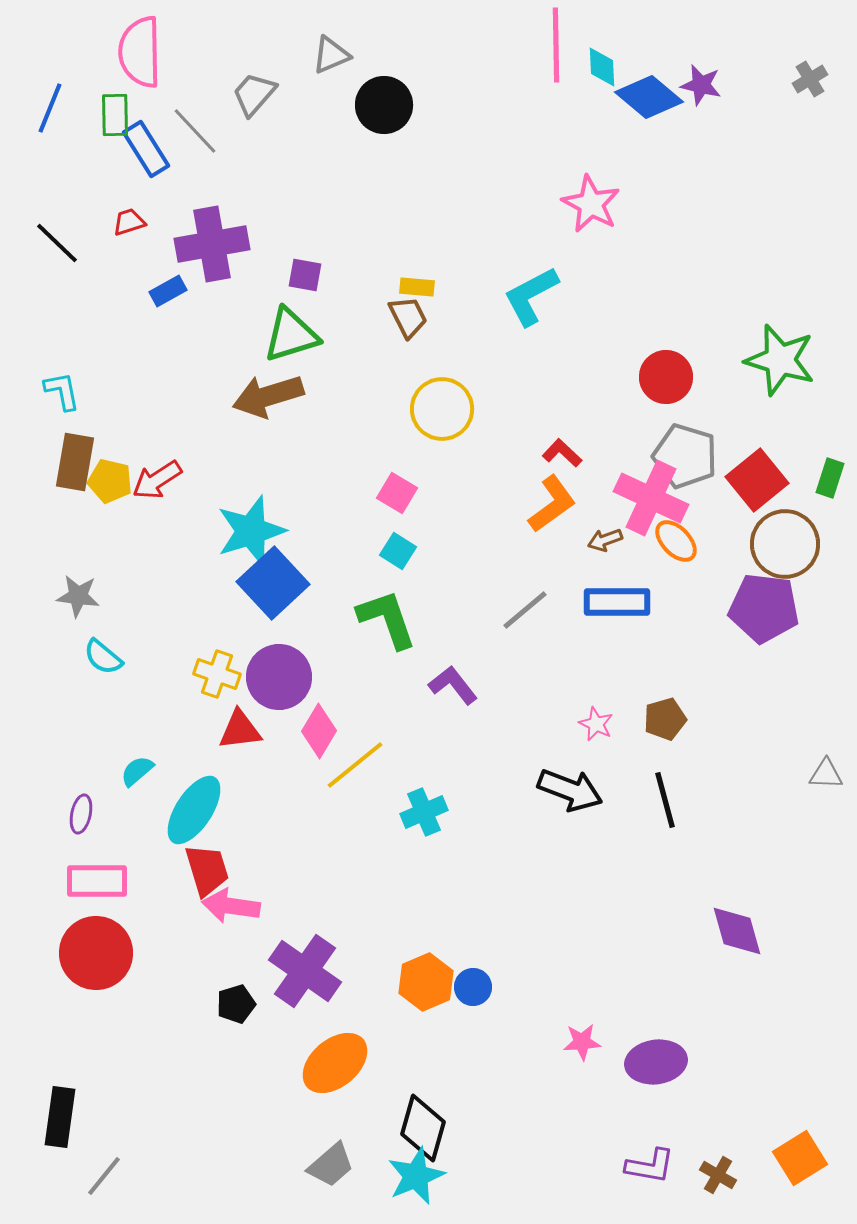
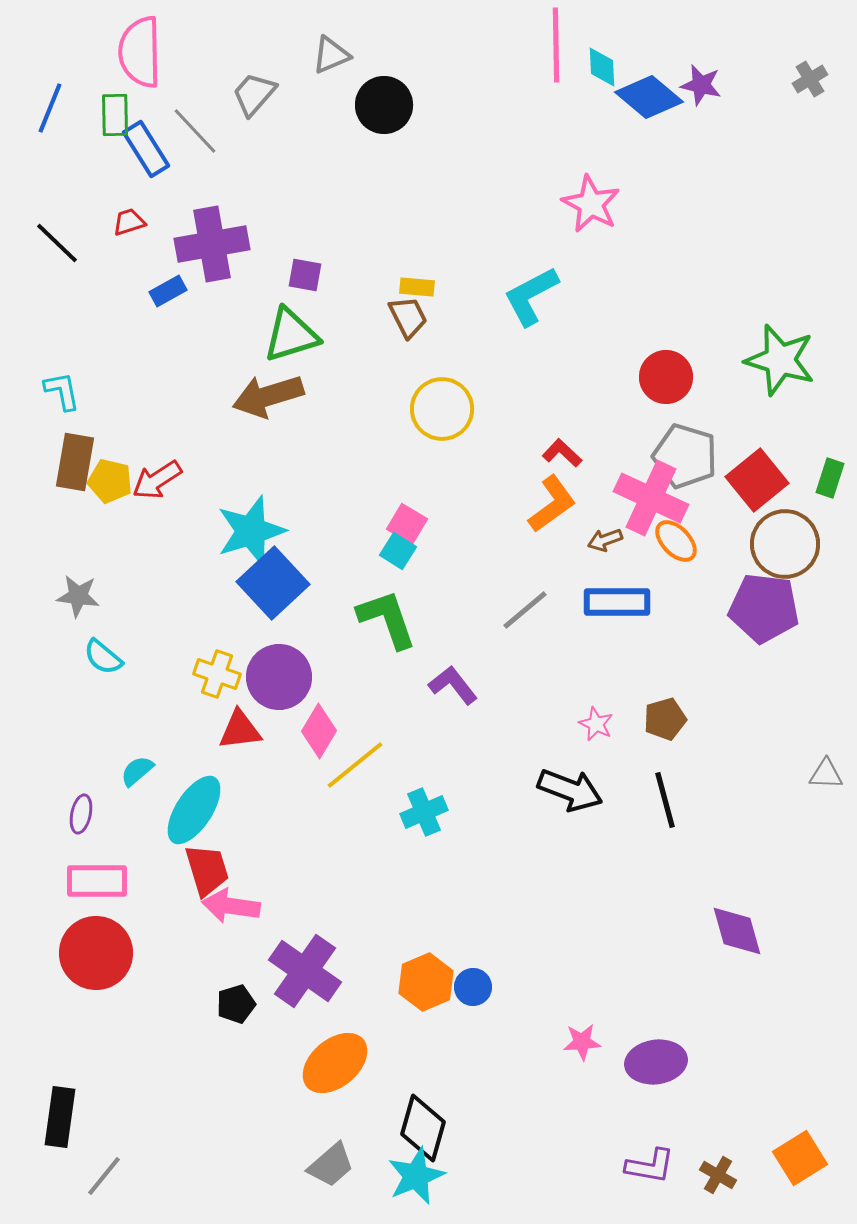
pink square at (397, 493): moved 10 px right, 31 px down
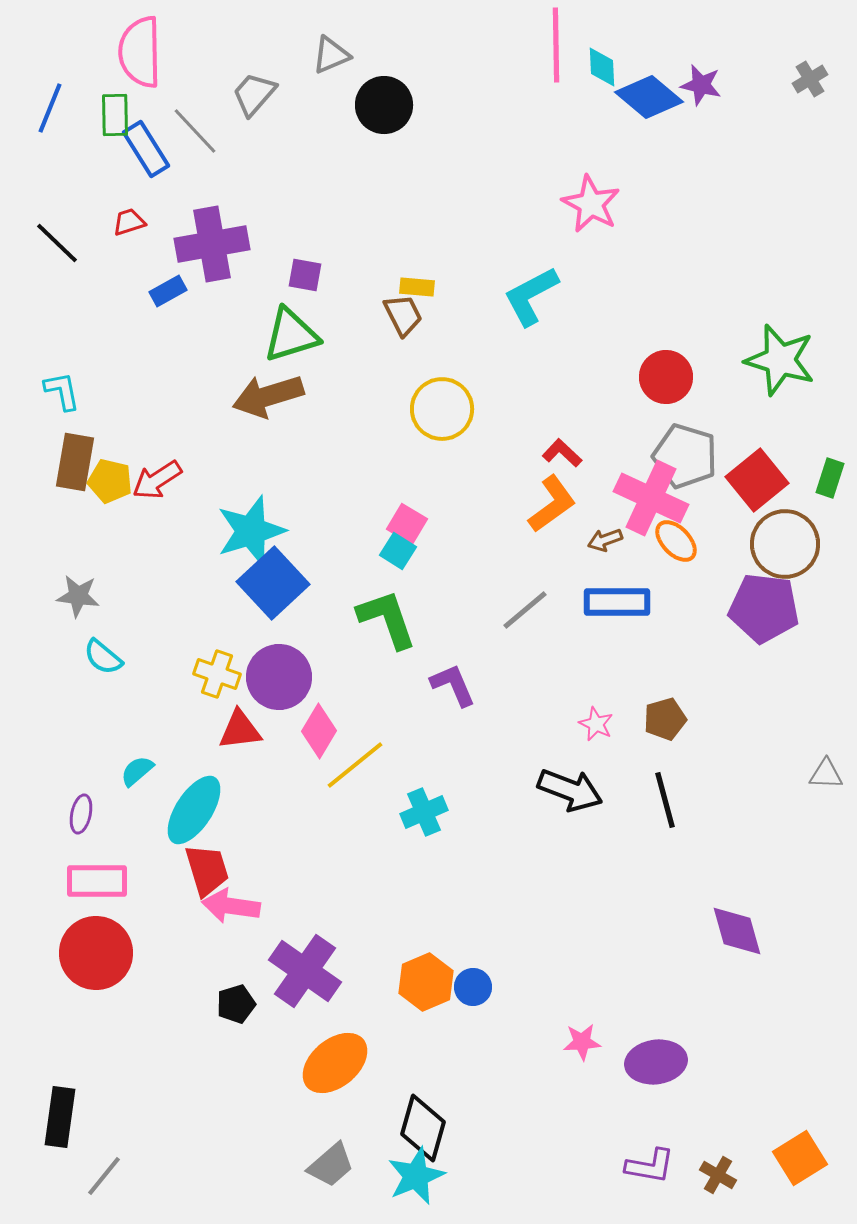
brown trapezoid at (408, 317): moved 5 px left, 2 px up
purple L-shape at (453, 685): rotated 15 degrees clockwise
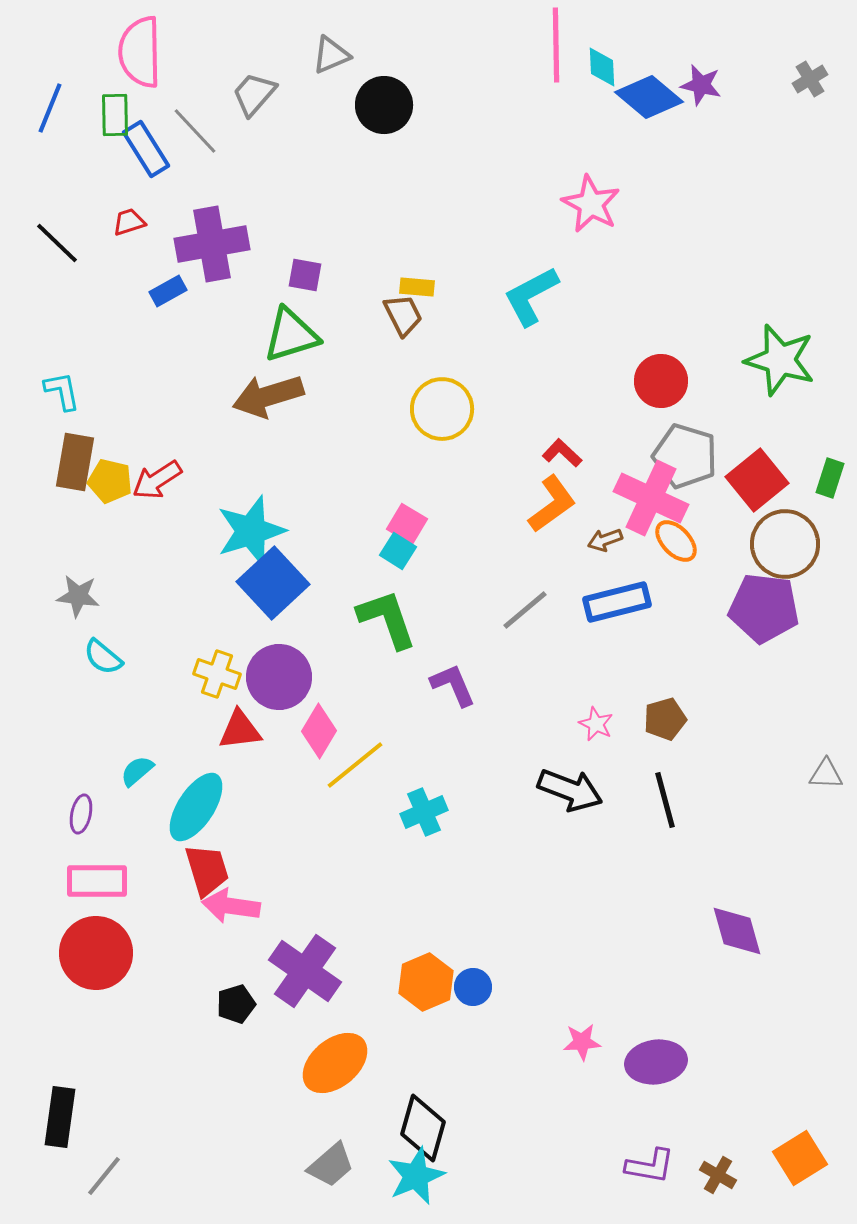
red circle at (666, 377): moved 5 px left, 4 px down
blue rectangle at (617, 602): rotated 14 degrees counterclockwise
cyan ellipse at (194, 810): moved 2 px right, 3 px up
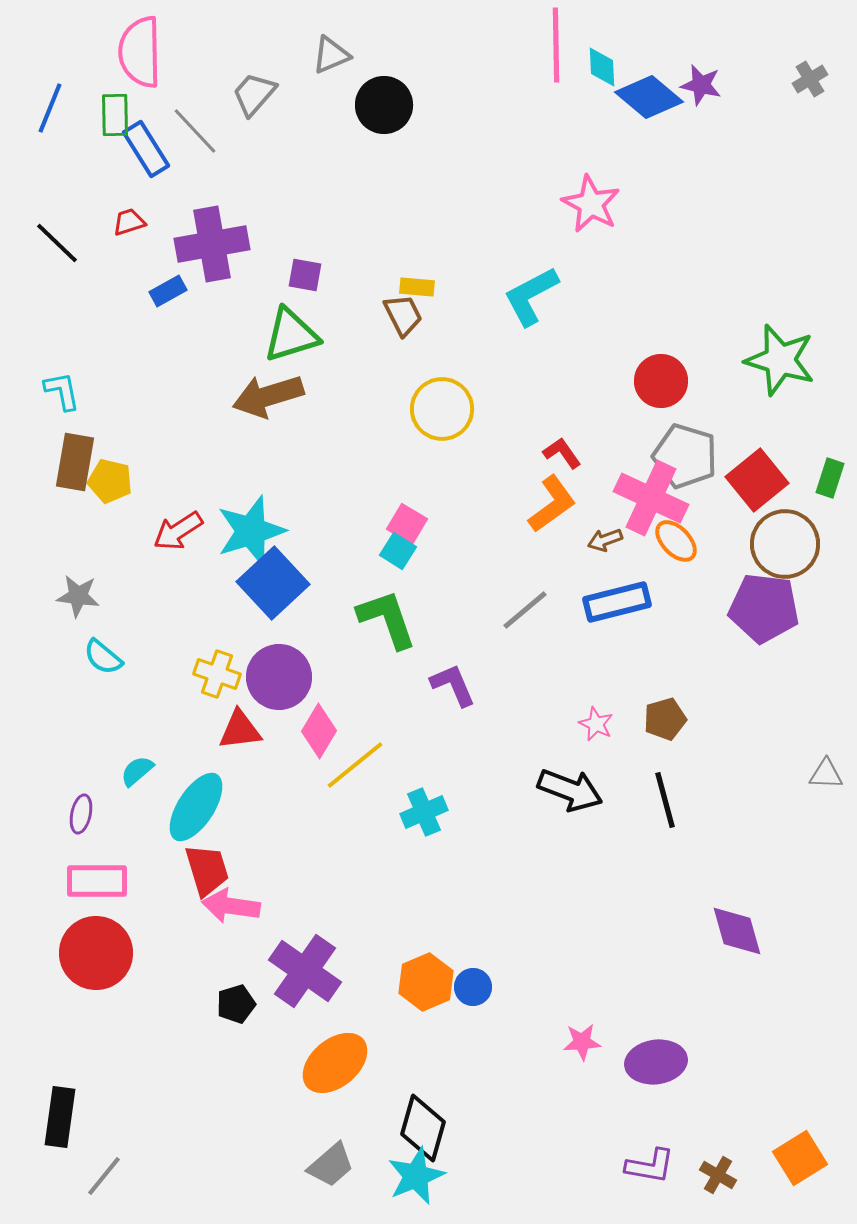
red L-shape at (562, 453): rotated 12 degrees clockwise
red arrow at (157, 480): moved 21 px right, 51 px down
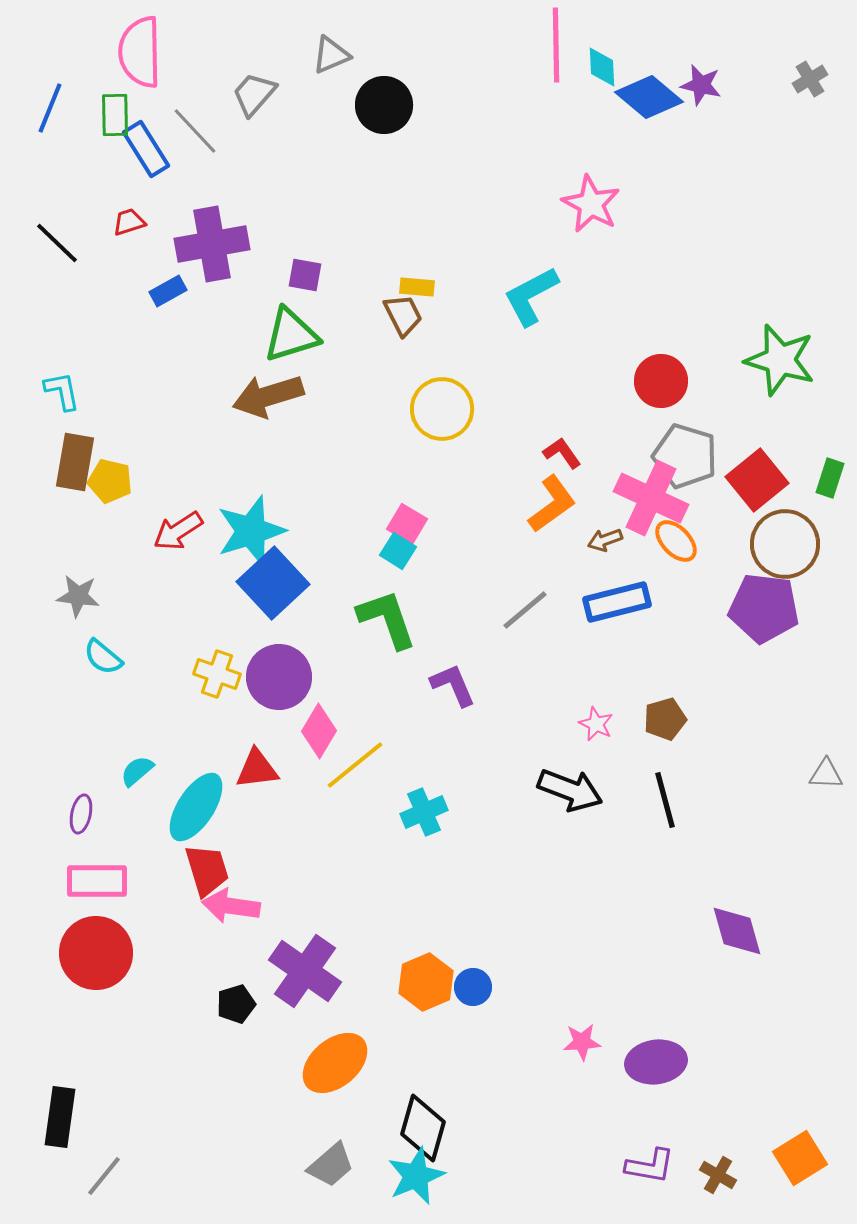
red triangle at (240, 730): moved 17 px right, 39 px down
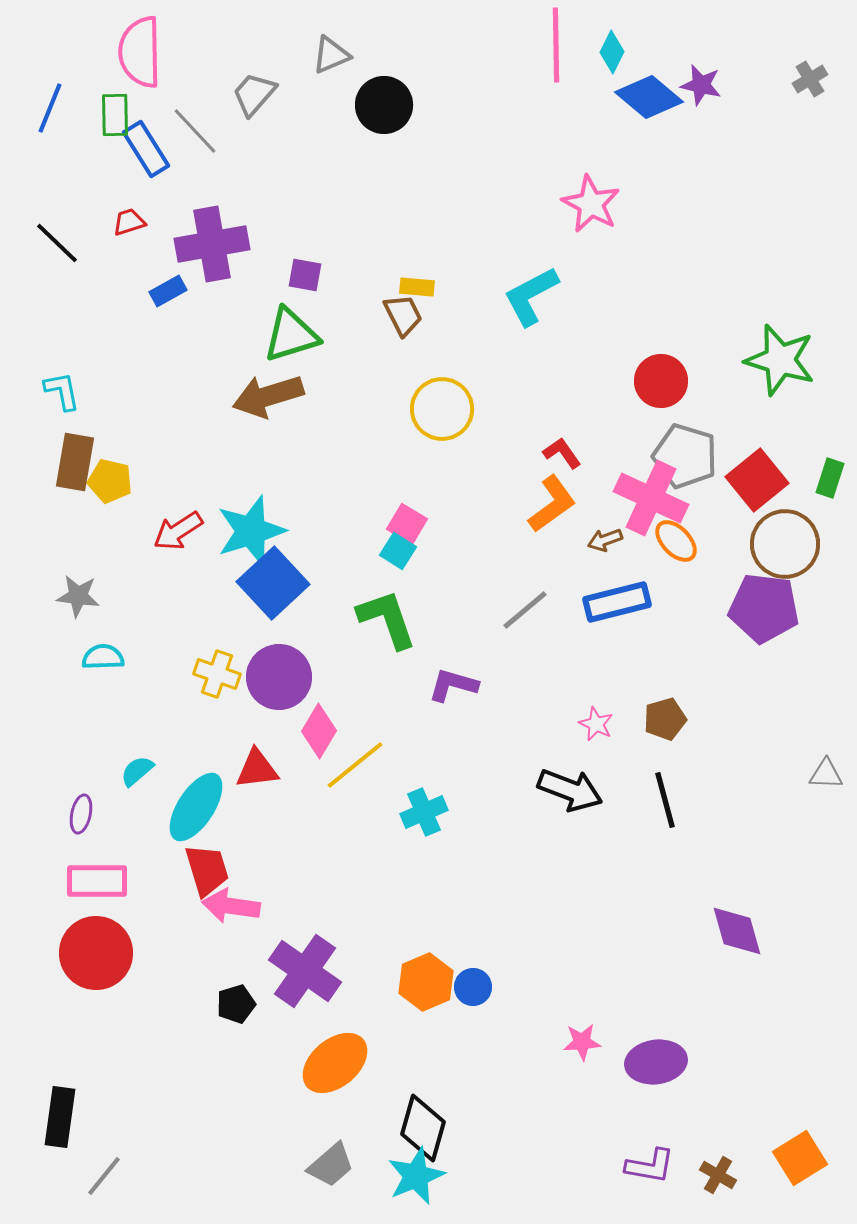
cyan diamond at (602, 67): moved 10 px right, 15 px up; rotated 30 degrees clockwise
cyan semicircle at (103, 657): rotated 138 degrees clockwise
purple L-shape at (453, 685): rotated 51 degrees counterclockwise
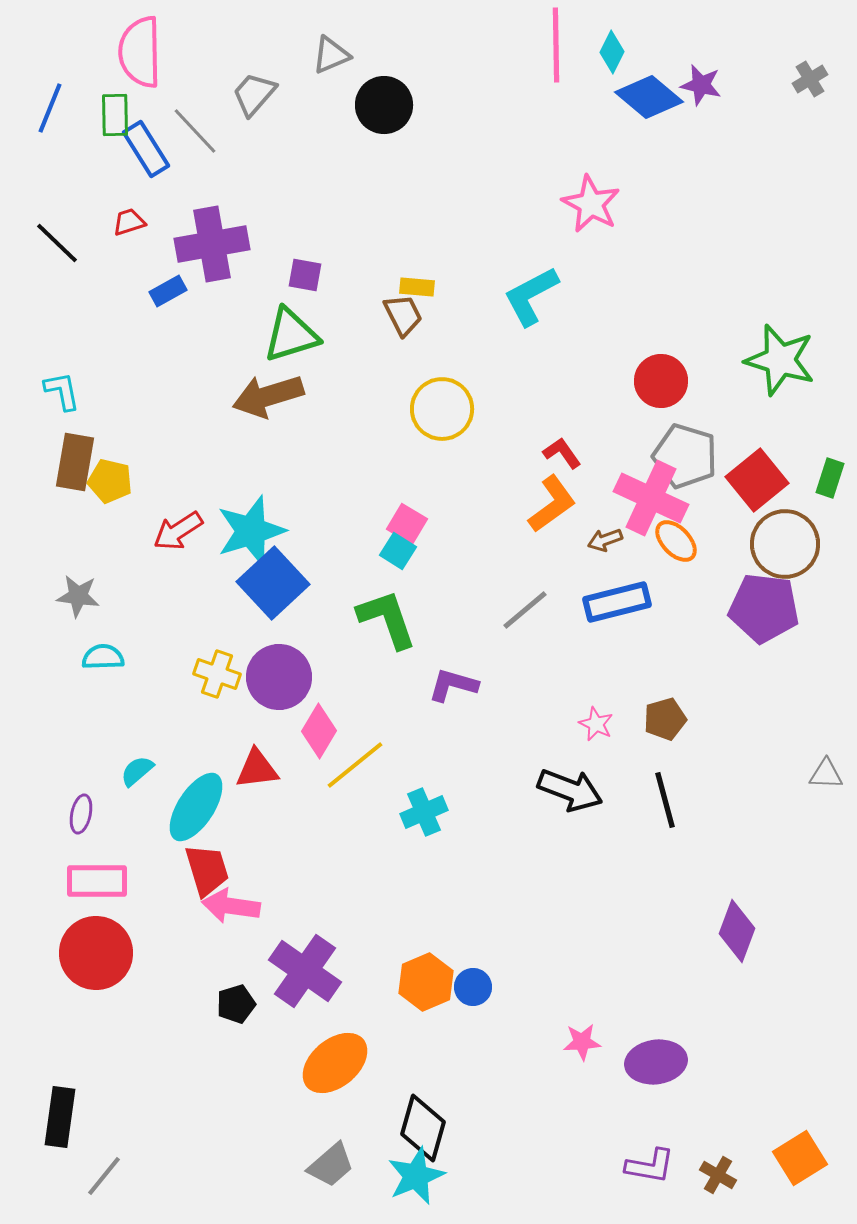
purple diamond at (737, 931): rotated 36 degrees clockwise
